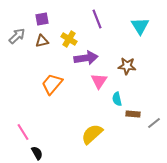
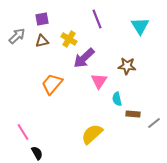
purple arrow: moved 2 px left; rotated 145 degrees clockwise
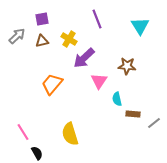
yellow semicircle: moved 22 px left; rotated 65 degrees counterclockwise
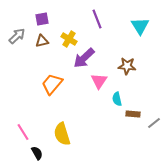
yellow semicircle: moved 8 px left
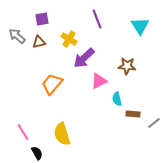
gray arrow: rotated 96 degrees counterclockwise
brown triangle: moved 3 px left, 1 px down
pink triangle: rotated 30 degrees clockwise
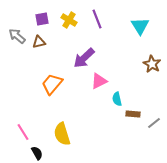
yellow cross: moved 19 px up
brown star: moved 25 px right, 2 px up; rotated 24 degrees clockwise
